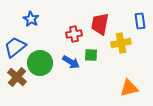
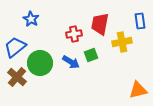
yellow cross: moved 1 px right, 1 px up
green square: rotated 24 degrees counterclockwise
orange triangle: moved 9 px right, 2 px down
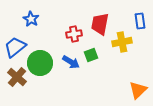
orange triangle: rotated 30 degrees counterclockwise
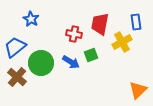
blue rectangle: moved 4 px left, 1 px down
red cross: rotated 21 degrees clockwise
yellow cross: rotated 18 degrees counterclockwise
green circle: moved 1 px right
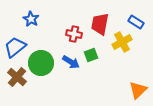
blue rectangle: rotated 49 degrees counterclockwise
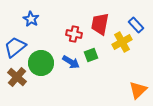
blue rectangle: moved 3 px down; rotated 14 degrees clockwise
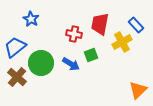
blue arrow: moved 2 px down
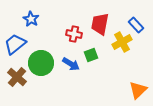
blue trapezoid: moved 3 px up
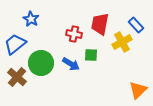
green square: rotated 24 degrees clockwise
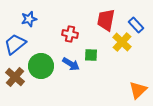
blue star: moved 2 px left; rotated 28 degrees clockwise
red trapezoid: moved 6 px right, 4 px up
red cross: moved 4 px left
yellow cross: rotated 18 degrees counterclockwise
green circle: moved 3 px down
brown cross: moved 2 px left
